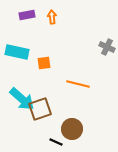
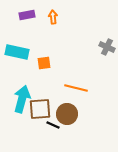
orange arrow: moved 1 px right
orange line: moved 2 px left, 4 px down
cyan arrow: rotated 116 degrees counterclockwise
brown square: rotated 15 degrees clockwise
brown circle: moved 5 px left, 15 px up
black line: moved 3 px left, 17 px up
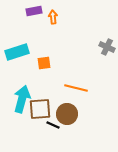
purple rectangle: moved 7 px right, 4 px up
cyan rectangle: rotated 30 degrees counterclockwise
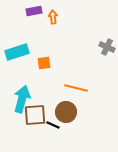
brown square: moved 5 px left, 6 px down
brown circle: moved 1 px left, 2 px up
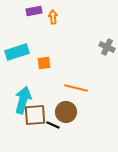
cyan arrow: moved 1 px right, 1 px down
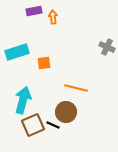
brown square: moved 2 px left, 10 px down; rotated 20 degrees counterclockwise
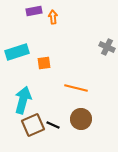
brown circle: moved 15 px right, 7 px down
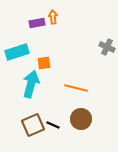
purple rectangle: moved 3 px right, 12 px down
cyan arrow: moved 8 px right, 16 px up
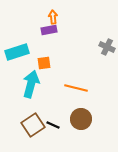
purple rectangle: moved 12 px right, 7 px down
brown square: rotated 10 degrees counterclockwise
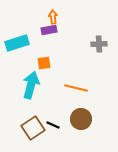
gray cross: moved 8 px left, 3 px up; rotated 28 degrees counterclockwise
cyan rectangle: moved 9 px up
cyan arrow: moved 1 px down
brown square: moved 3 px down
